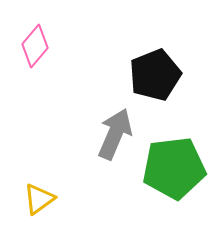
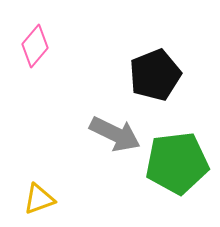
gray arrow: rotated 93 degrees clockwise
green pentagon: moved 3 px right, 5 px up
yellow triangle: rotated 16 degrees clockwise
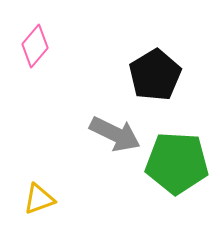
black pentagon: rotated 9 degrees counterclockwise
green pentagon: rotated 10 degrees clockwise
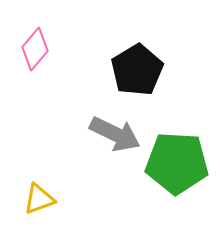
pink diamond: moved 3 px down
black pentagon: moved 18 px left, 5 px up
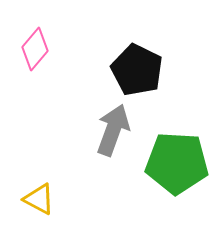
black pentagon: rotated 15 degrees counterclockwise
gray arrow: moved 2 px left, 4 px up; rotated 96 degrees counterclockwise
yellow triangle: rotated 48 degrees clockwise
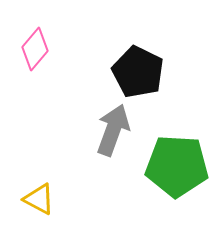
black pentagon: moved 1 px right, 2 px down
green pentagon: moved 3 px down
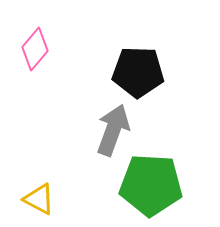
black pentagon: rotated 24 degrees counterclockwise
green pentagon: moved 26 px left, 19 px down
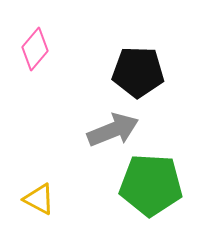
gray arrow: rotated 48 degrees clockwise
